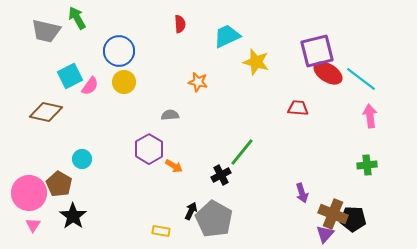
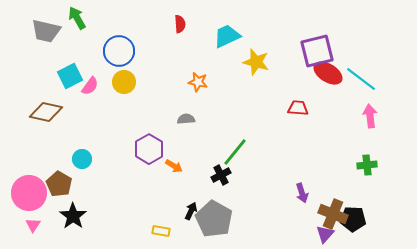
gray semicircle: moved 16 px right, 4 px down
green line: moved 7 px left
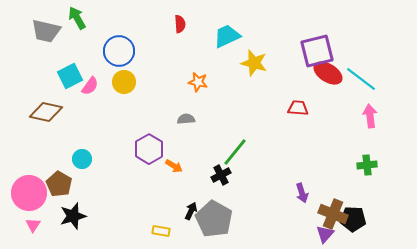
yellow star: moved 2 px left, 1 px down
black star: rotated 20 degrees clockwise
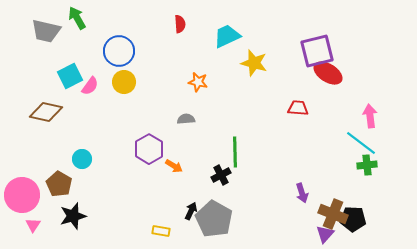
cyan line: moved 64 px down
green line: rotated 40 degrees counterclockwise
pink circle: moved 7 px left, 2 px down
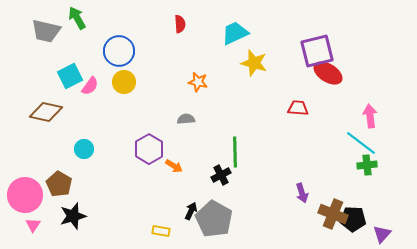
cyan trapezoid: moved 8 px right, 3 px up
cyan circle: moved 2 px right, 10 px up
pink circle: moved 3 px right
purple triangle: moved 57 px right
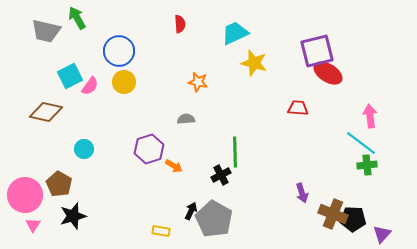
purple hexagon: rotated 12 degrees clockwise
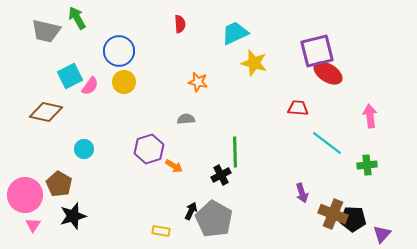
cyan line: moved 34 px left
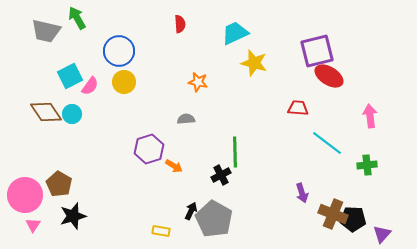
red ellipse: moved 1 px right, 3 px down
brown diamond: rotated 44 degrees clockwise
cyan circle: moved 12 px left, 35 px up
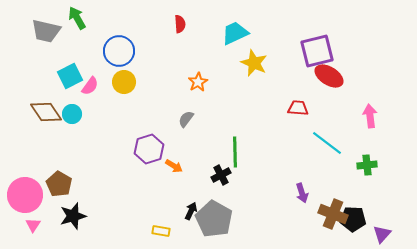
yellow star: rotated 8 degrees clockwise
orange star: rotated 30 degrees clockwise
gray semicircle: rotated 48 degrees counterclockwise
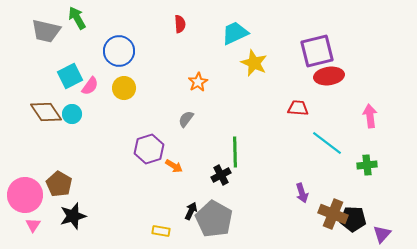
red ellipse: rotated 40 degrees counterclockwise
yellow circle: moved 6 px down
